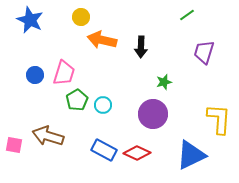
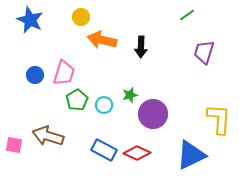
green star: moved 34 px left, 13 px down
cyan circle: moved 1 px right
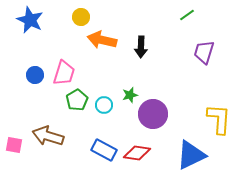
red diamond: rotated 16 degrees counterclockwise
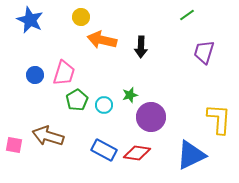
purple circle: moved 2 px left, 3 px down
